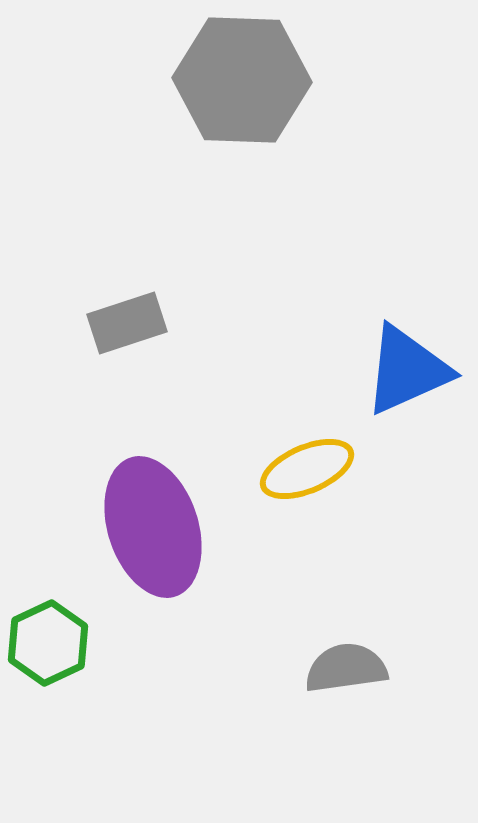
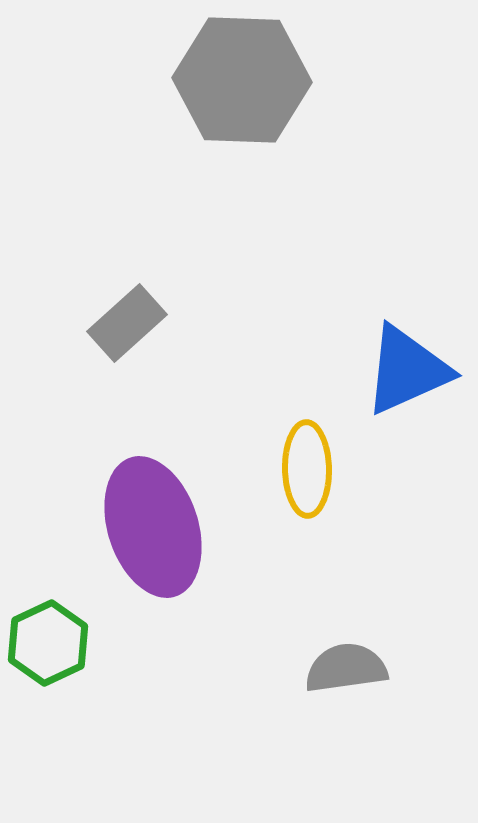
gray rectangle: rotated 24 degrees counterclockwise
yellow ellipse: rotated 68 degrees counterclockwise
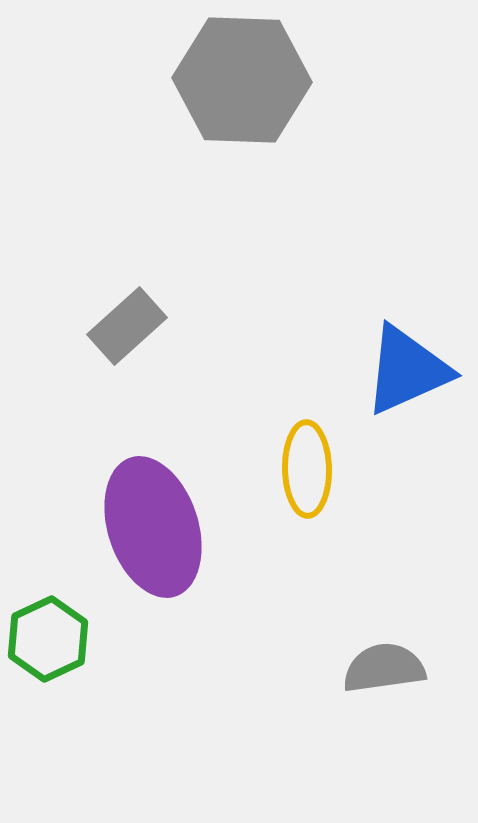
gray rectangle: moved 3 px down
green hexagon: moved 4 px up
gray semicircle: moved 38 px right
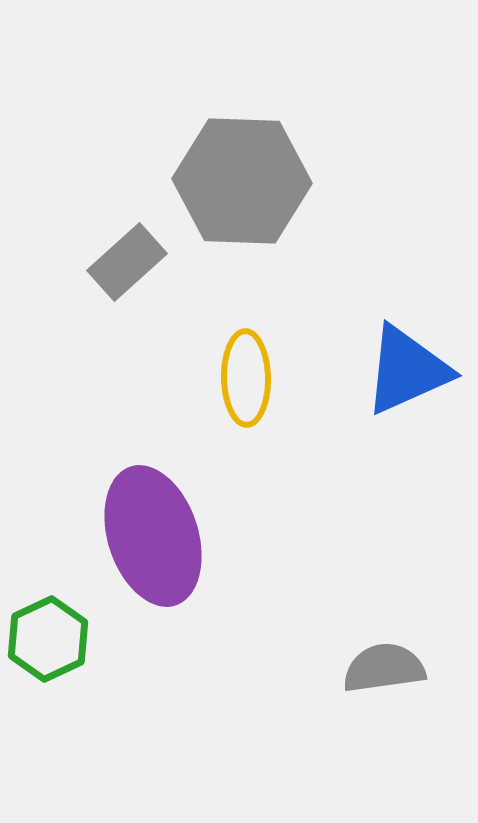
gray hexagon: moved 101 px down
gray rectangle: moved 64 px up
yellow ellipse: moved 61 px left, 91 px up
purple ellipse: moved 9 px down
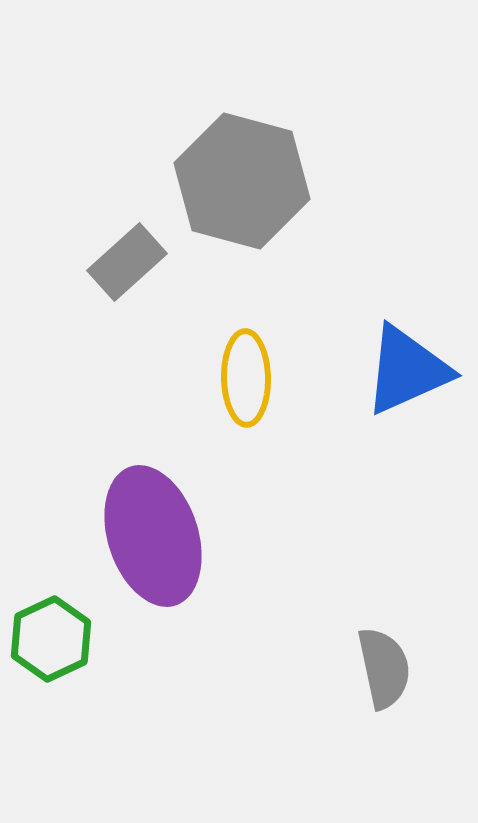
gray hexagon: rotated 13 degrees clockwise
green hexagon: moved 3 px right
gray semicircle: rotated 86 degrees clockwise
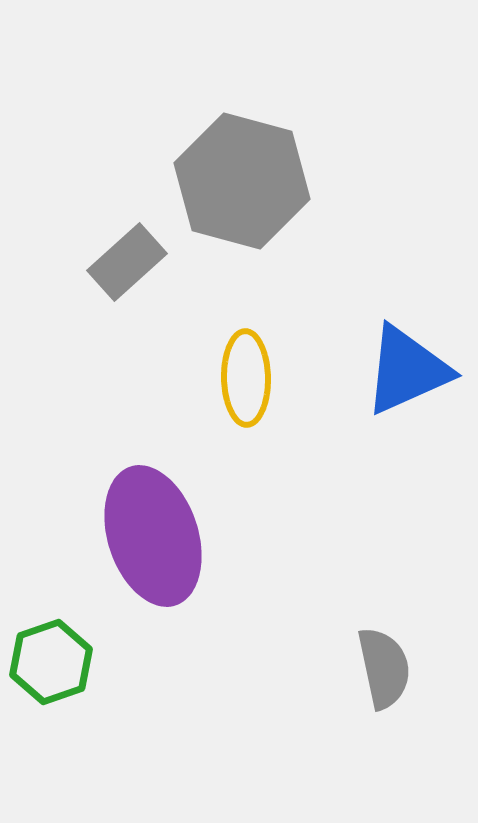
green hexagon: moved 23 px down; rotated 6 degrees clockwise
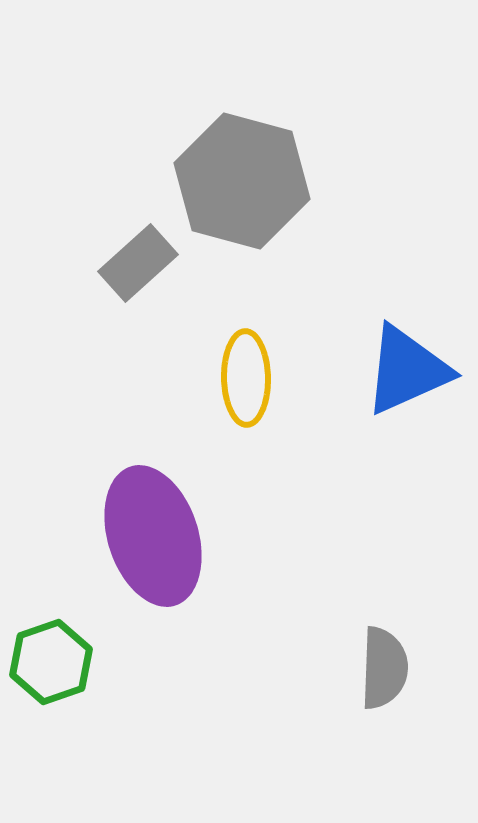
gray rectangle: moved 11 px right, 1 px down
gray semicircle: rotated 14 degrees clockwise
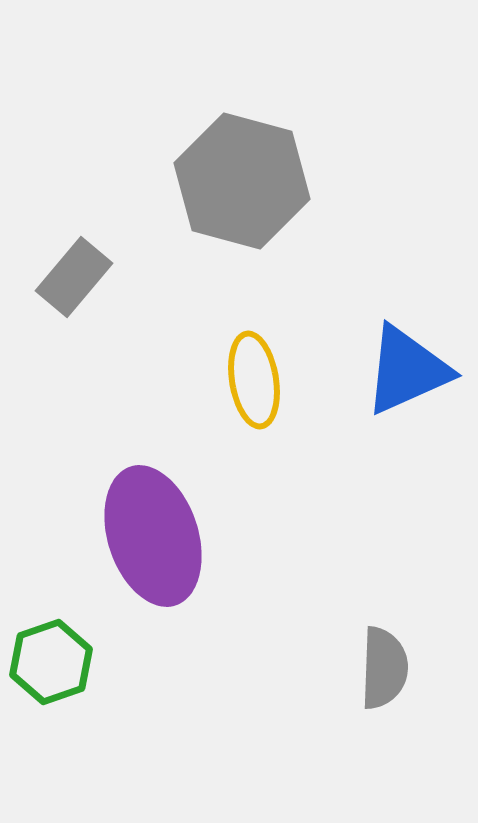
gray rectangle: moved 64 px left, 14 px down; rotated 8 degrees counterclockwise
yellow ellipse: moved 8 px right, 2 px down; rotated 8 degrees counterclockwise
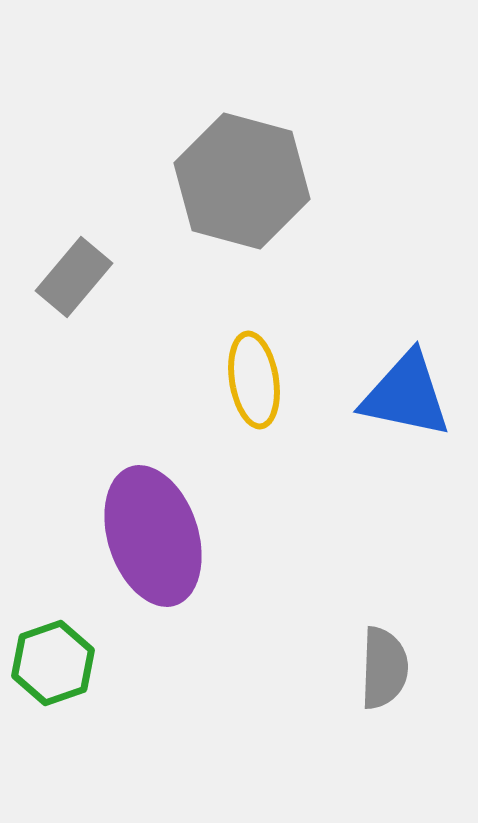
blue triangle: moved 1 px left, 25 px down; rotated 36 degrees clockwise
green hexagon: moved 2 px right, 1 px down
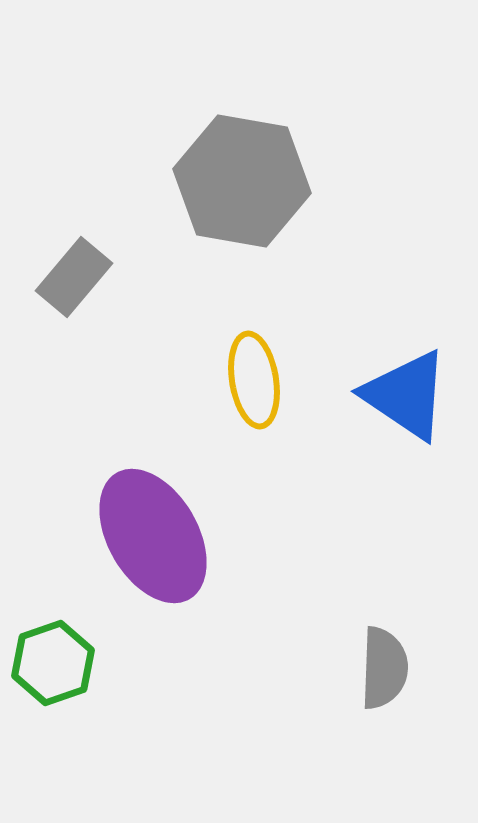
gray hexagon: rotated 5 degrees counterclockwise
blue triangle: rotated 22 degrees clockwise
purple ellipse: rotated 12 degrees counterclockwise
